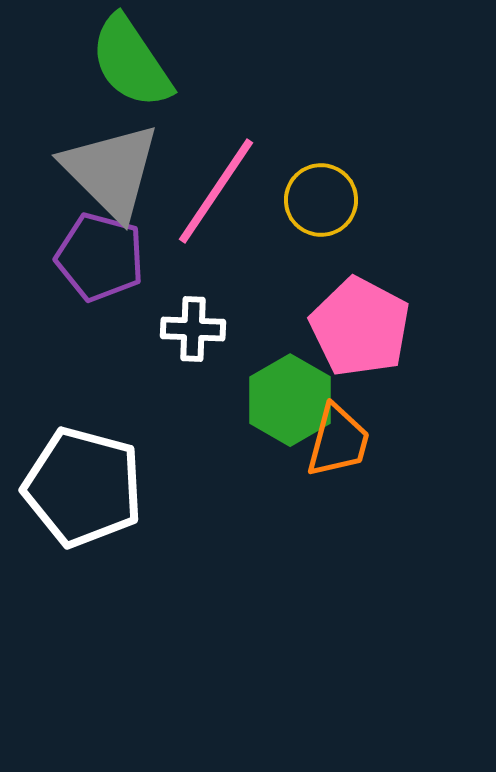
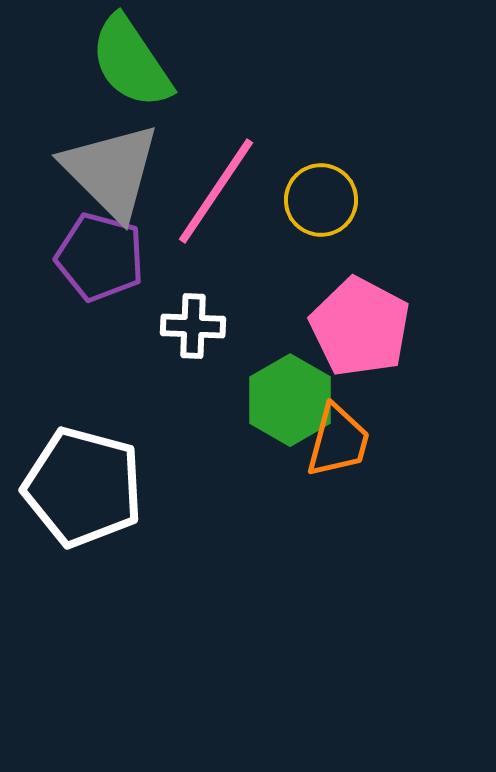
white cross: moved 3 px up
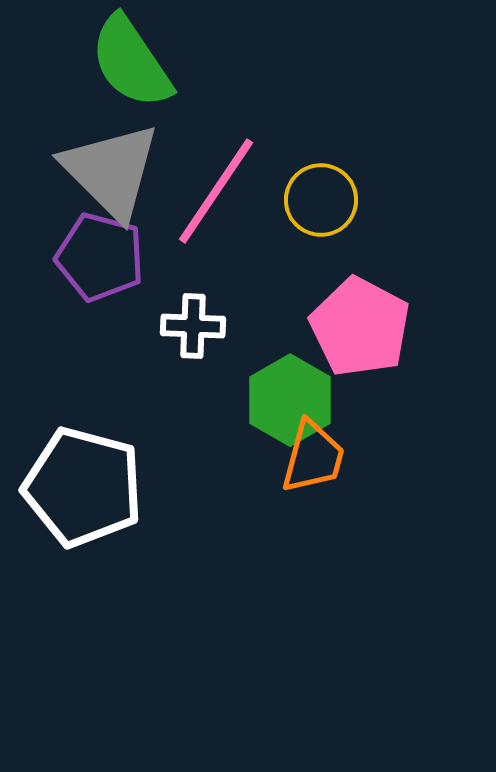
orange trapezoid: moved 25 px left, 16 px down
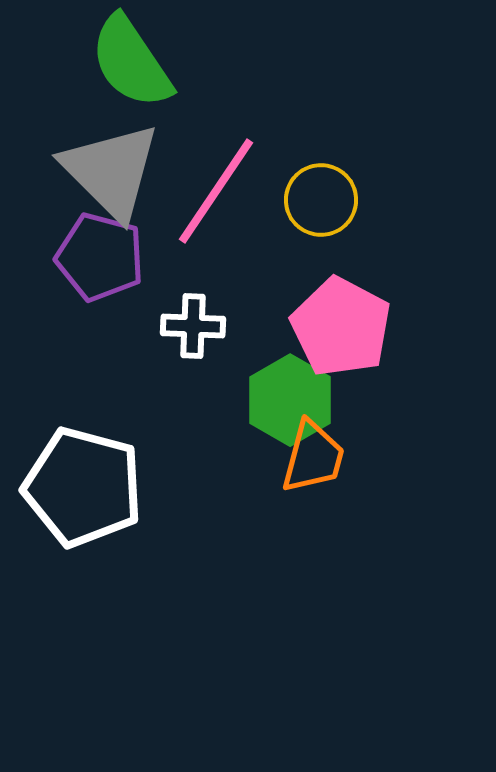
pink pentagon: moved 19 px left
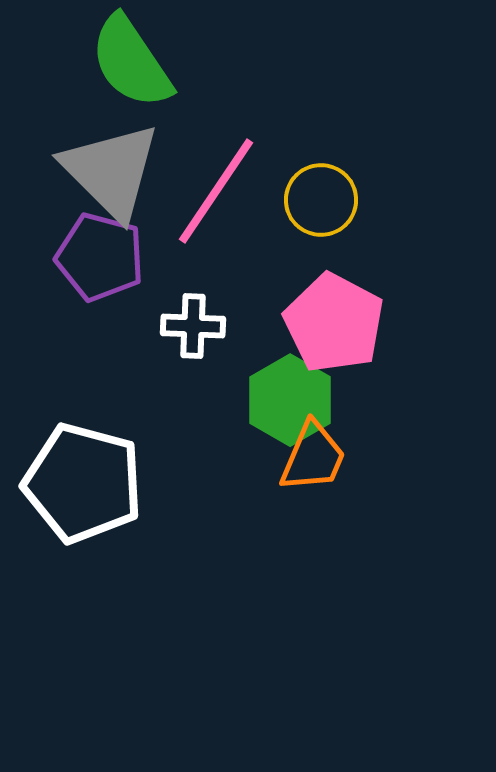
pink pentagon: moved 7 px left, 4 px up
orange trapezoid: rotated 8 degrees clockwise
white pentagon: moved 4 px up
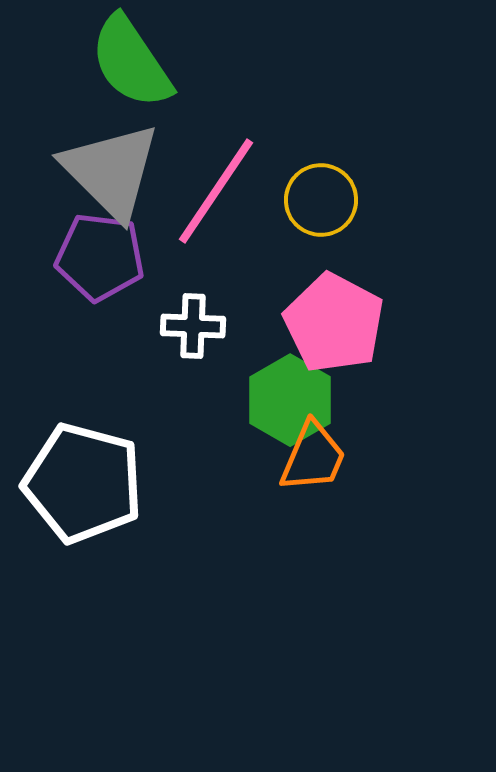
purple pentagon: rotated 8 degrees counterclockwise
